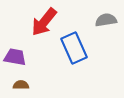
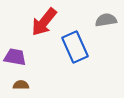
blue rectangle: moved 1 px right, 1 px up
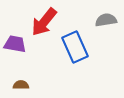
purple trapezoid: moved 13 px up
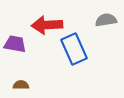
red arrow: moved 3 px right, 3 px down; rotated 48 degrees clockwise
blue rectangle: moved 1 px left, 2 px down
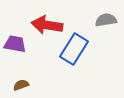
red arrow: rotated 12 degrees clockwise
blue rectangle: rotated 56 degrees clockwise
brown semicircle: rotated 21 degrees counterclockwise
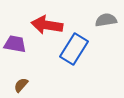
brown semicircle: rotated 28 degrees counterclockwise
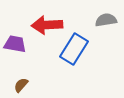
red arrow: rotated 12 degrees counterclockwise
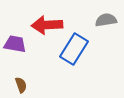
brown semicircle: rotated 119 degrees clockwise
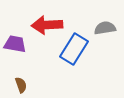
gray semicircle: moved 1 px left, 8 px down
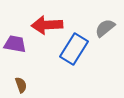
gray semicircle: rotated 30 degrees counterclockwise
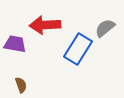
red arrow: moved 2 px left
blue rectangle: moved 4 px right
